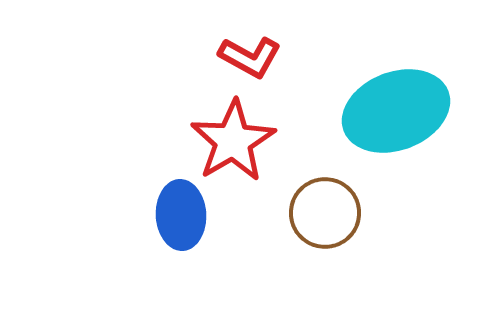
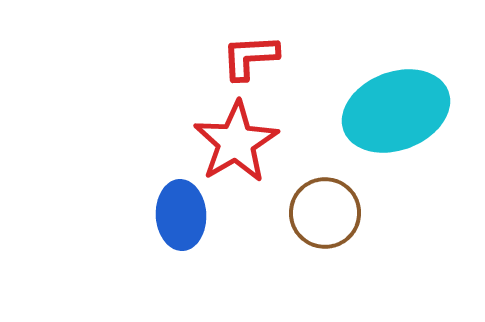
red L-shape: rotated 148 degrees clockwise
red star: moved 3 px right, 1 px down
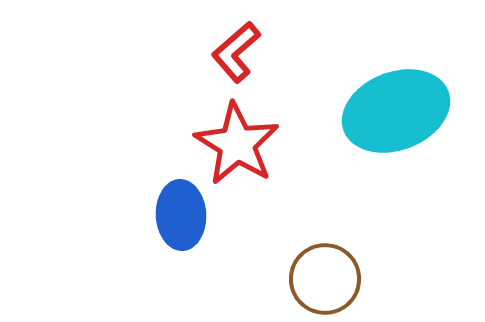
red L-shape: moved 14 px left, 5 px up; rotated 38 degrees counterclockwise
red star: moved 1 px right, 2 px down; rotated 10 degrees counterclockwise
brown circle: moved 66 px down
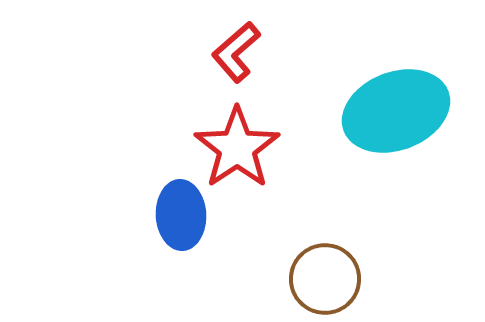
red star: moved 4 px down; rotated 6 degrees clockwise
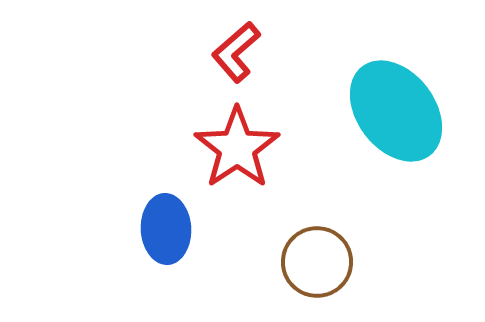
cyan ellipse: rotated 74 degrees clockwise
blue ellipse: moved 15 px left, 14 px down
brown circle: moved 8 px left, 17 px up
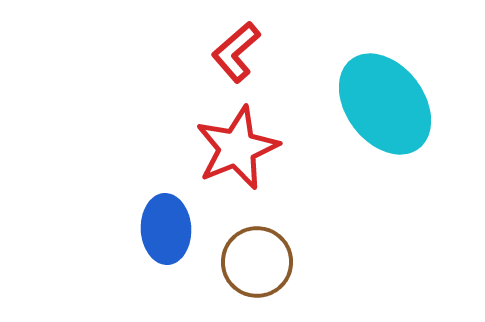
cyan ellipse: moved 11 px left, 7 px up
red star: rotated 12 degrees clockwise
brown circle: moved 60 px left
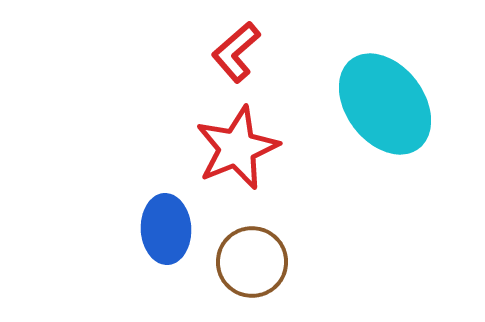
brown circle: moved 5 px left
